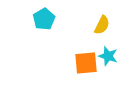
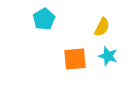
yellow semicircle: moved 2 px down
orange square: moved 11 px left, 4 px up
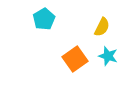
orange square: rotated 30 degrees counterclockwise
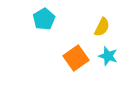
orange square: moved 1 px right, 1 px up
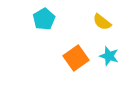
yellow semicircle: moved 5 px up; rotated 102 degrees clockwise
cyan star: moved 1 px right
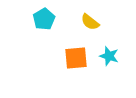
yellow semicircle: moved 12 px left
orange square: rotated 30 degrees clockwise
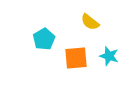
cyan pentagon: moved 20 px down
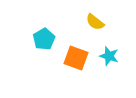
yellow semicircle: moved 5 px right
orange square: rotated 25 degrees clockwise
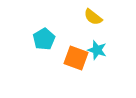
yellow semicircle: moved 2 px left, 5 px up
cyan star: moved 12 px left, 6 px up
